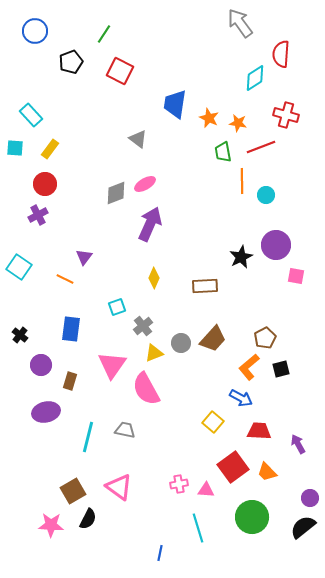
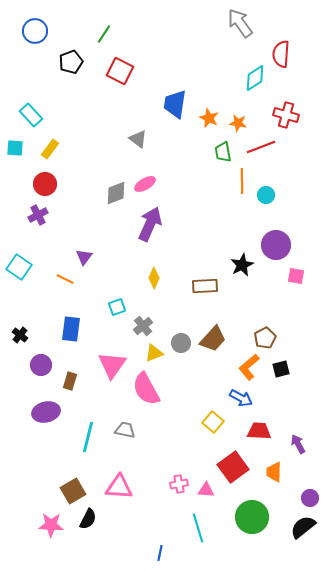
black star at (241, 257): moved 1 px right, 8 px down
orange trapezoid at (267, 472): moved 7 px right; rotated 45 degrees clockwise
pink triangle at (119, 487): rotated 32 degrees counterclockwise
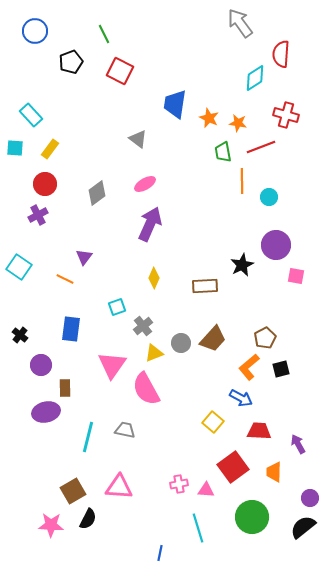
green line at (104, 34): rotated 60 degrees counterclockwise
gray diamond at (116, 193): moved 19 px left; rotated 15 degrees counterclockwise
cyan circle at (266, 195): moved 3 px right, 2 px down
brown rectangle at (70, 381): moved 5 px left, 7 px down; rotated 18 degrees counterclockwise
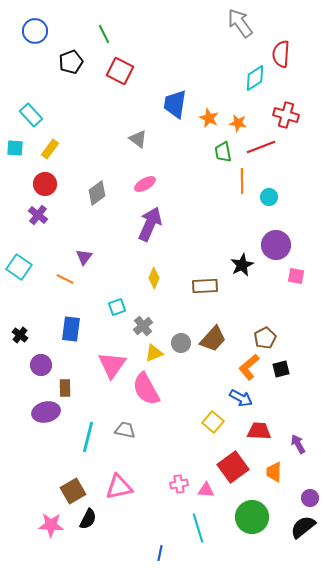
purple cross at (38, 215): rotated 24 degrees counterclockwise
pink triangle at (119, 487): rotated 16 degrees counterclockwise
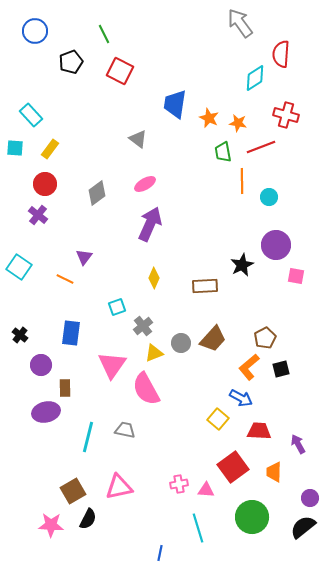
blue rectangle at (71, 329): moved 4 px down
yellow square at (213, 422): moved 5 px right, 3 px up
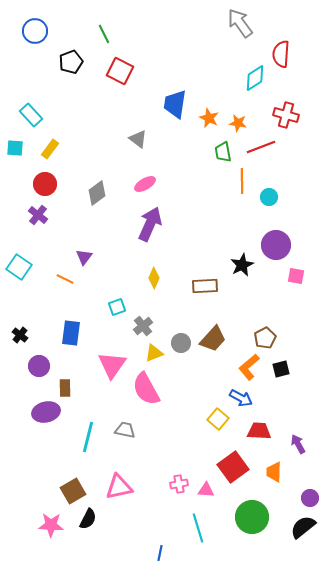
purple circle at (41, 365): moved 2 px left, 1 px down
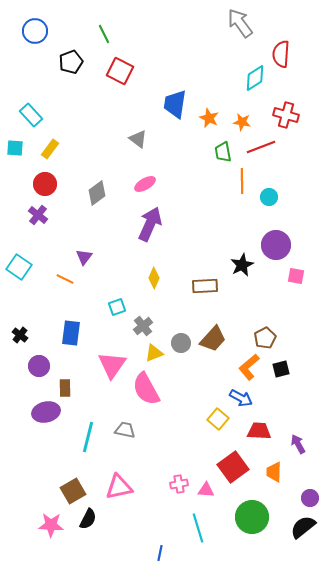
orange star at (238, 123): moved 4 px right, 1 px up
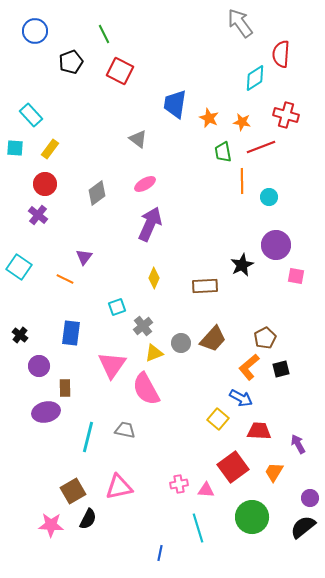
orange trapezoid at (274, 472): rotated 30 degrees clockwise
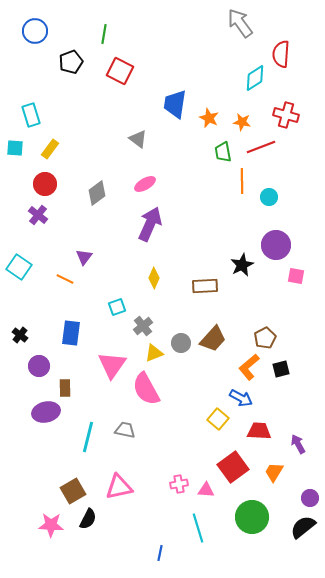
green line at (104, 34): rotated 36 degrees clockwise
cyan rectangle at (31, 115): rotated 25 degrees clockwise
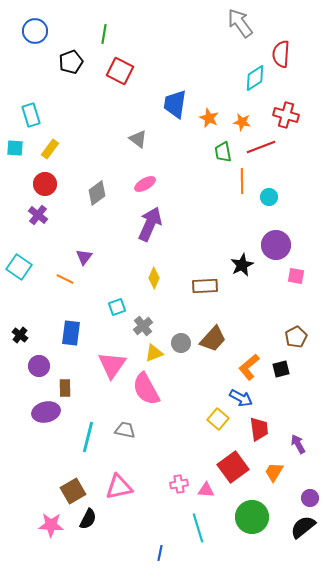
brown pentagon at (265, 338): moved 31 px right, 1 px up
red trapezoid at (259, 431): moved 2 px up; rotated 80 degrees clockwise
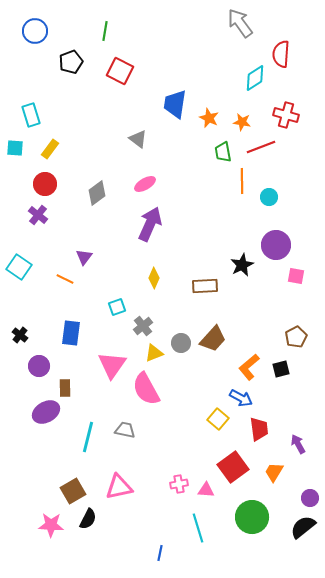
green line at (104, 34): moved 1 px right, 3 px up
purple ellipse at (46, 412): rotated 16 degrees counterclockwise
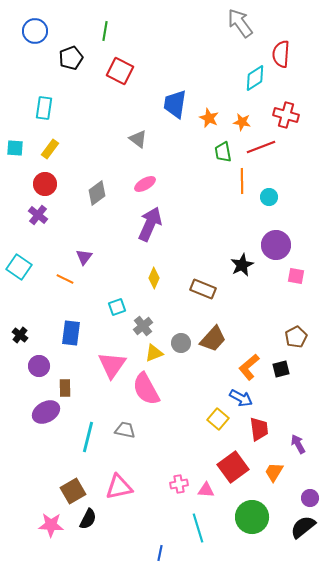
black pentagon at (71, 62): moved 4 px up
cyan rectangle at (31, 115): moved 13 px right, 7 px up; rotated 25 degrees clockwise
brown rectangle at (205, 286): moved 2 px left, 3 px down; rotated 25 degrees clockwise
